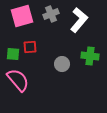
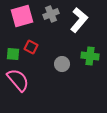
red square: moved 1 px right; rotated 32 degrees clockwise
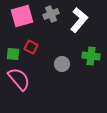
green cross: moved 1 px right
pink semicircle: moved 1 px right, 1 px up
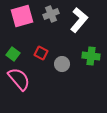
red square: moved 10 px right, 6 px down
green square: rotated 32 degrees clockwise
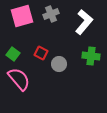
white L-shape: moved 5 px right, 2 px down
gray circle: moved 3 px left
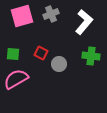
green square: rotated 32 degrees counterclockwise
pink semicircle: moved 3 px left; rotated 80 degrees counterclockwise
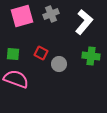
pink semicircle: rotated 50 degrees clockwise
